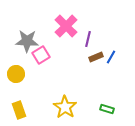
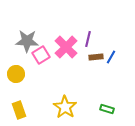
pink cross: moved 21 px down
brown rectangle: rotated 16 degrees clockwise
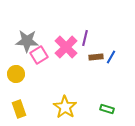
purple line: moved 3 px left, 1 px up
pink square: moved 2 px left
yellow rectangle: moved 1 px up
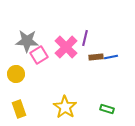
blue line: rotated 48 degrees clockwise
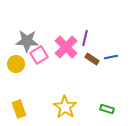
brown rectangle: moved 4 px left, 2 px down; rotated 40 degrees clockwise
yellow circle: moved 10 px up
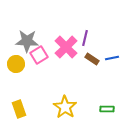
blue line: moved 1 px right, 1 px down
green rectangle: rotated 16 degrees counterclockwise
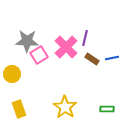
yellow circle: moved 4 px left, 10 px down
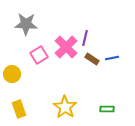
gray star: moved 1 px left, 17 px up
